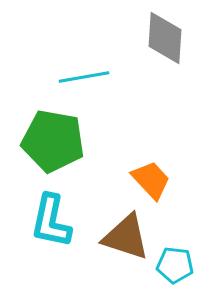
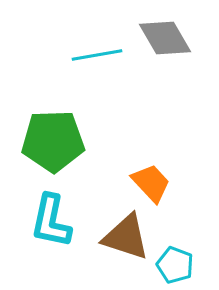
gray diamond: rotated 34 degrees counterclockwise
cyan line: moved 13 px right, 22 px up
green pentagon: rotated 12 degrees counterclockwise
orange trapezoid: moved 3 px down
cyan pentagon: rotated 15 degrees clockwise
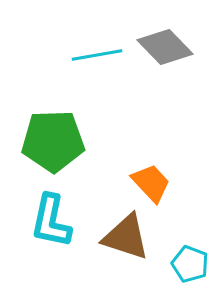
gray diamond: moved 9 px down; rotated 14 degrees counterclockwise
cyan pentagon: moved 15 px right, 1 px up
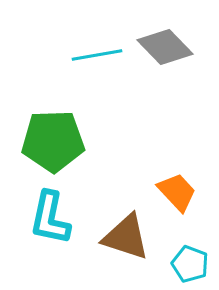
orange trapezoid: moved 26 px right, 9 px down
cyan L-shape: moved 1 px left, 3 px up
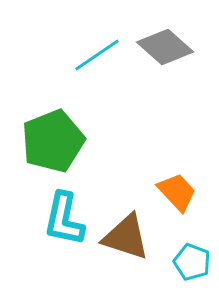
gray diamond: rotated 4 degrees counterclockwise
cyan line: rotated 24 degrees counterclockwise
green pentagon: rotated 20 degrees counterclockwise
cyan L-shape: moved 14 px right, 1 px down
cyan pentagon: moved 2 px right, 2 px up
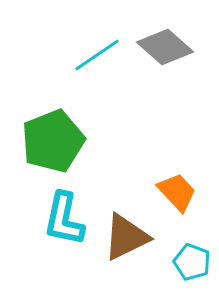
brown triangle: rotated 44 degrees counterclockwise
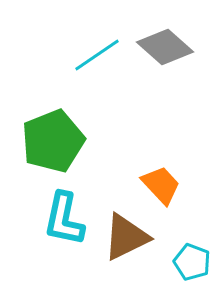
orange trapezoid: moved 16 px left, 7 px up
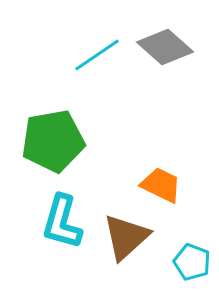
green pentagon: rotated 12 degrees clockwise
orange trapezoid: rotated 21 degrees counterclockwise
cyan L-shape: moved 2 px left, 3 px down; rotated 4 degrees clockwise
brown triangle: rotated 16 degrees counterclockwise
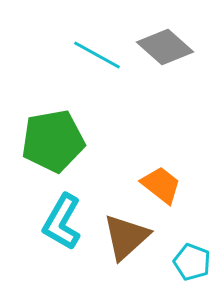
cyan line: rotated 63 degrees clockwise
orange trapezoid: rotated 12 degrees clockwise
cyan L-shape: rotated 14 degrees clockwise
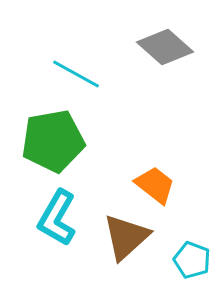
cyan line: moved 21 px left, 19 px down
orange trapezoid: moved 6 px left
cyan L-shape: moved 5 px left, 4 px up
cyan pentagon: moved 2 px up
